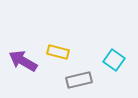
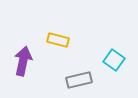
yellow rectangle: moved 12 px up
purple arrow: rotated 72 degrees clockwise
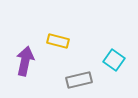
yellow rectangle: moved 1 px down
purple arrow: moved 2 px right
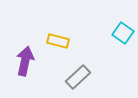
cyan square: moved 9 px right, 27 px up
gray rectangle: moved 1 px left, 3 px up; rotated 30 degrees counterclockwise
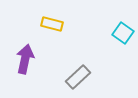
yellow rectangle: moved 6 px left, 17 px up
purple arrow: moved 2 px up
